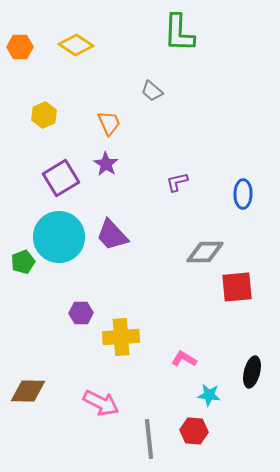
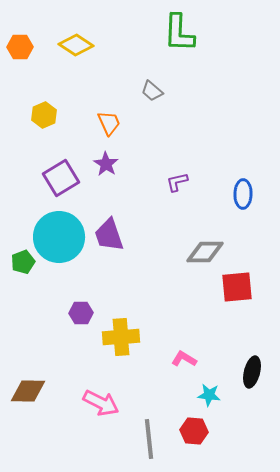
purple trapezoid: moved 3 px left; rotated 24 degrees clockwise
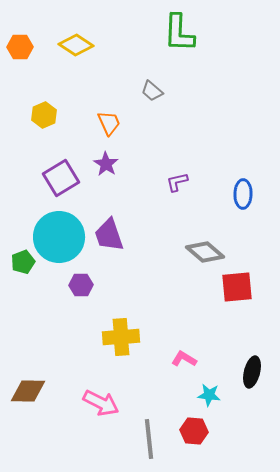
gray diamond: rotated 42 degrees clockwise
purple hexagon: moved 28 px up
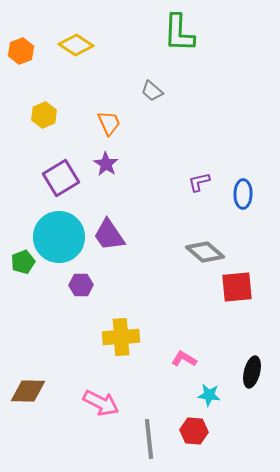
orange hexagon: moved 1 px right, 4 px down; rotated 20 degrees counterclockwise
purple L-shape: moved 22 px right
purple trapezoid: rotated 15 degrees counterclockwise
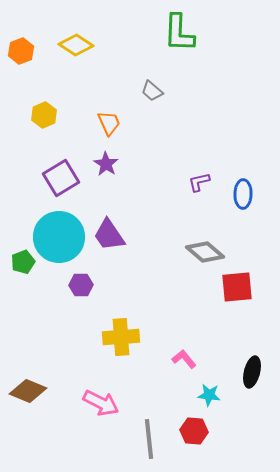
pink L-shape: rotated 20 degrees clockwise
brown diamond: rotated 21 degrees clockwise
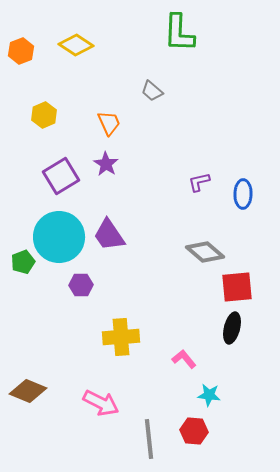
purple square: moved 2 px up
black ellipse: moved 20 px left, 44 px up
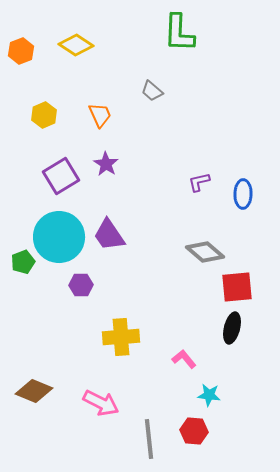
orange trapezoid: moved 9 px left, 8 px up
brown diamond: moved 6 px right
